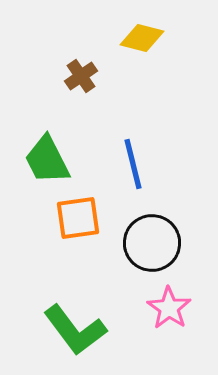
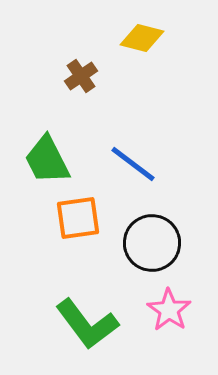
blue line: rotated 39 degrees counterclockwise
pink star: moved 2 px down
green L-shape: moved 12 px right, 6 px up
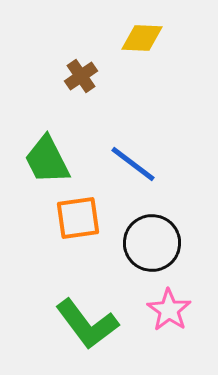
yellow diamond: rotated 12 degrees counterclockwise
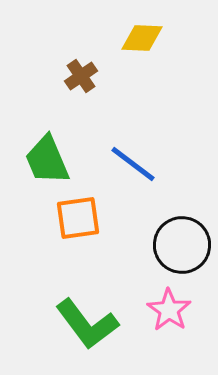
green trapezoid: rotated 4 degrees clockwise
black circle: moved 30 px right, 2 px down
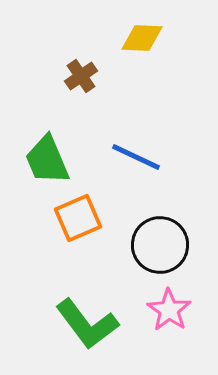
blue line: moved 3 px right, 7 px up; rotated 12 degrees counterclockwise
orange square: rotated 15 degrees counterclockwise
black circle: moved 22 px left
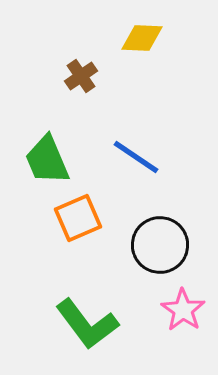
blue line: rotated 9 degrees clockwise
pink star: moved 14 px right
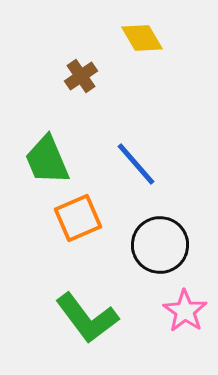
yellow diamond: rotated 57 degrees clockwise
blue line: moved 7 px down; rotated 15 degrees clockwise
pink star: moved 2 px right, 1 px down
green L-shape: moved 6 px up
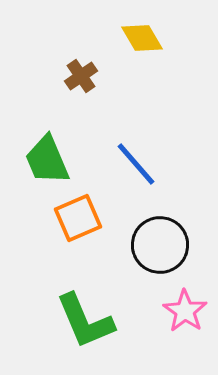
green L-shape: moved 2 px left, 3 px down; rotated 14 degrees clockwise
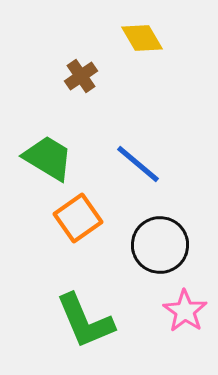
green trapezoid: moved 1 px right, 2 px up; rotated 144 degrees clockwise
blue line: moved 2 px right; rotated 9 degrees counterclockwise
orange square: rotated 12 degrees counterclockwise
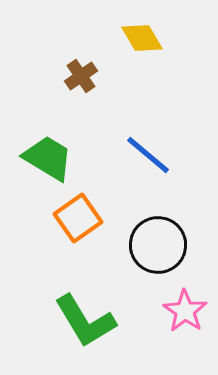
blue line: moved 10 px right, 9 px up
black circle: moved 2 px left
green L-shape: rotated 8 degrees counterclockwise
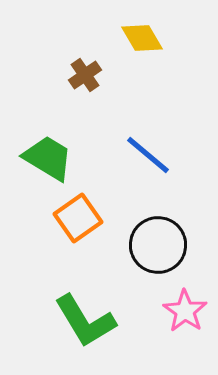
brown cross: moved 4 px right, 1 px up
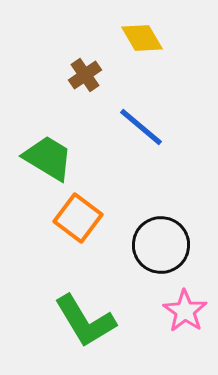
blue line: moved 7 px left, 28 px up
orange square: rotated 18 degrees counterclockwise
black circle: moved 3 px right
